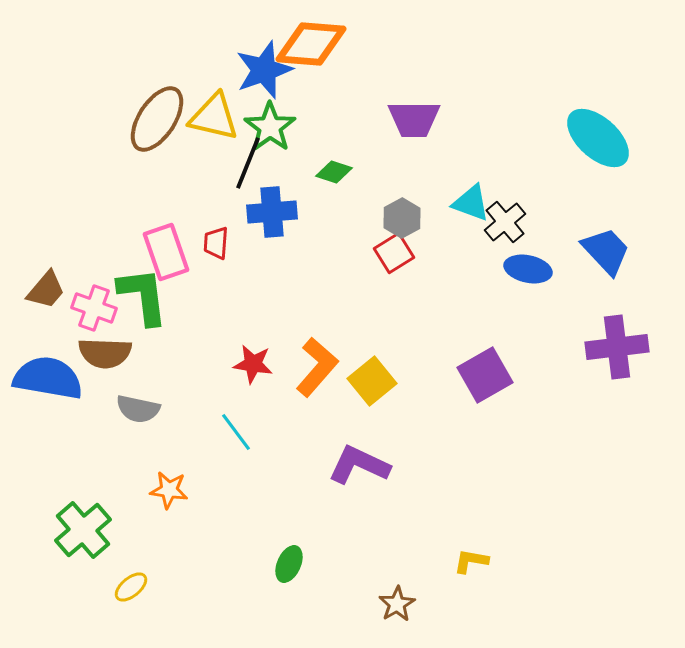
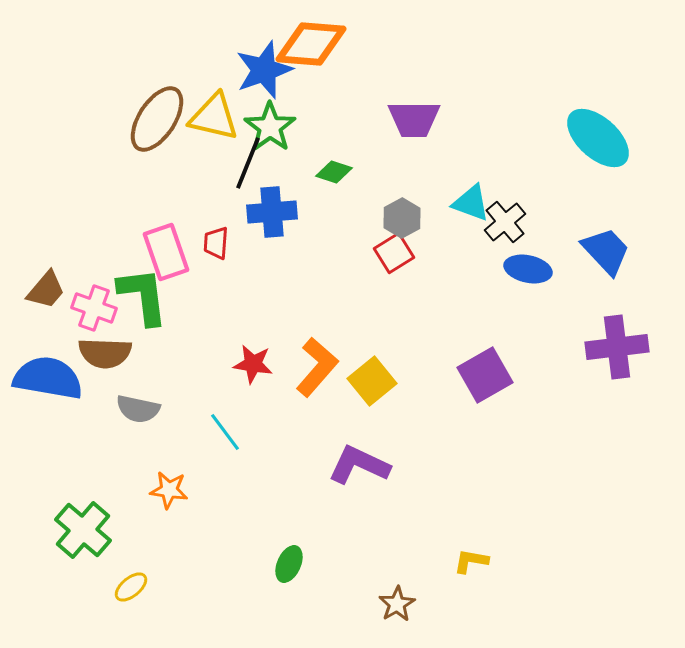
cyan line: moved 11 px left
green cross: rotated 8 degrees counterclockwise
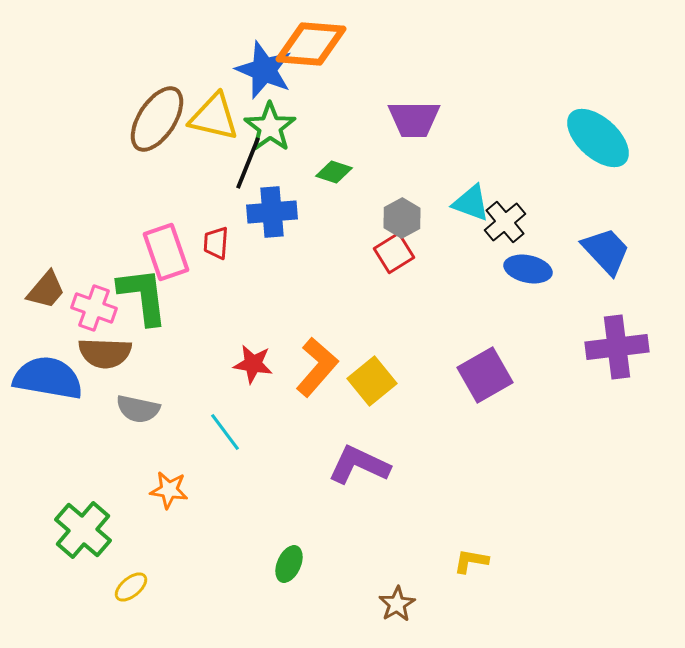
blue star: rotated 30 degrees counterclockwise
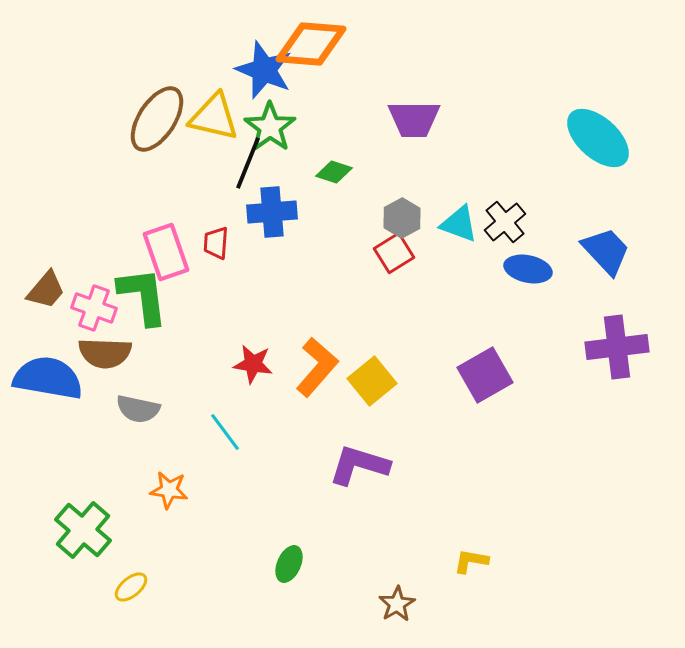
cyan triangle: moved 12 px left, 21 px down
purple L-shape: rotated 8 degrees counterclockwise
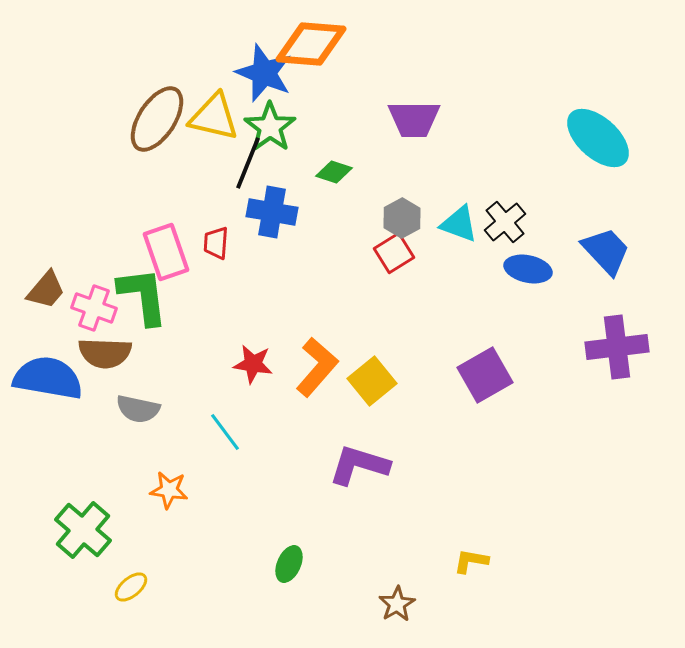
blue star: moved 3 px down
blue cross: rotated 15 degrees clockwise
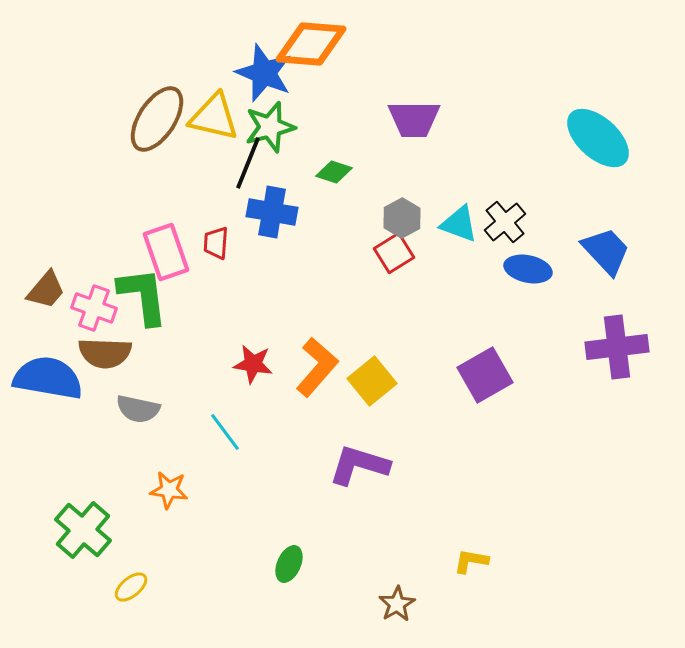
green star: rotated 21 degrees clockwise
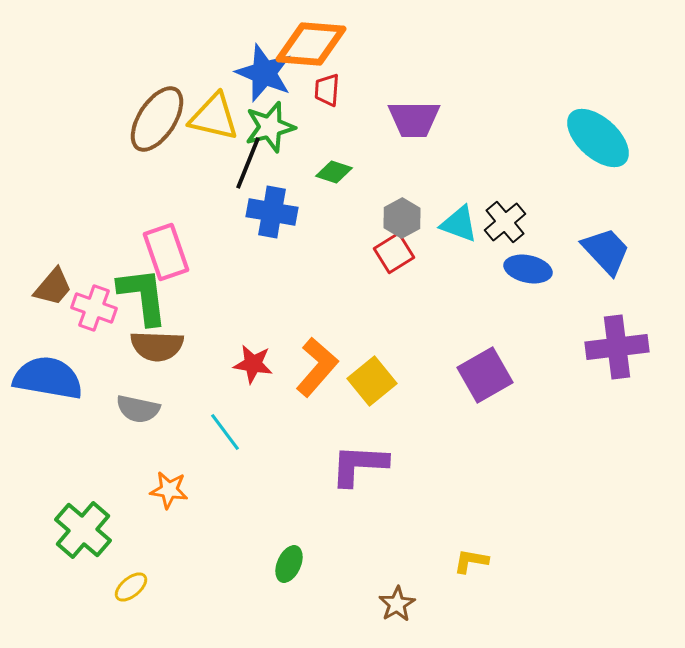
red trapezoid: moved 111 px right, 153 px up
brown trapezoid: moved 7 px right, 3 px up
brown semicircle: moved 52 px right, 7 px up
purple L-shape: rotated 14 degrees counterclockwise
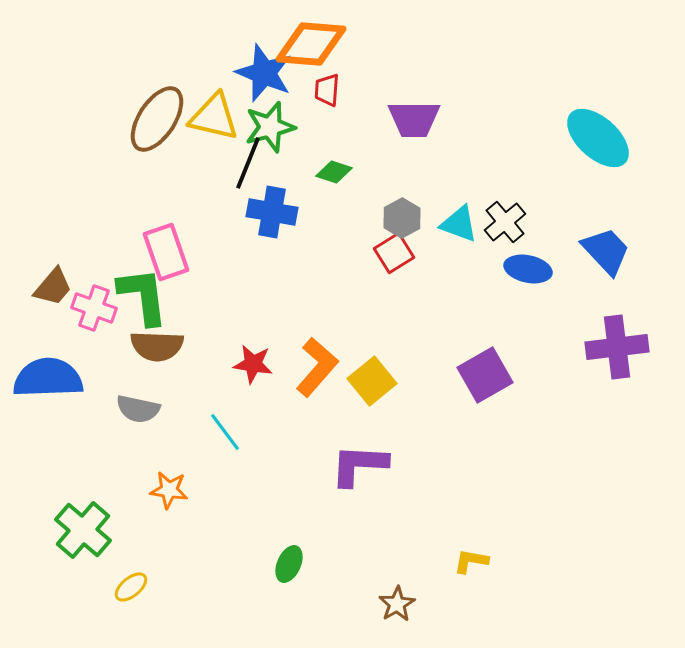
blue semicircle: rotated 12 degrees counterclockwise
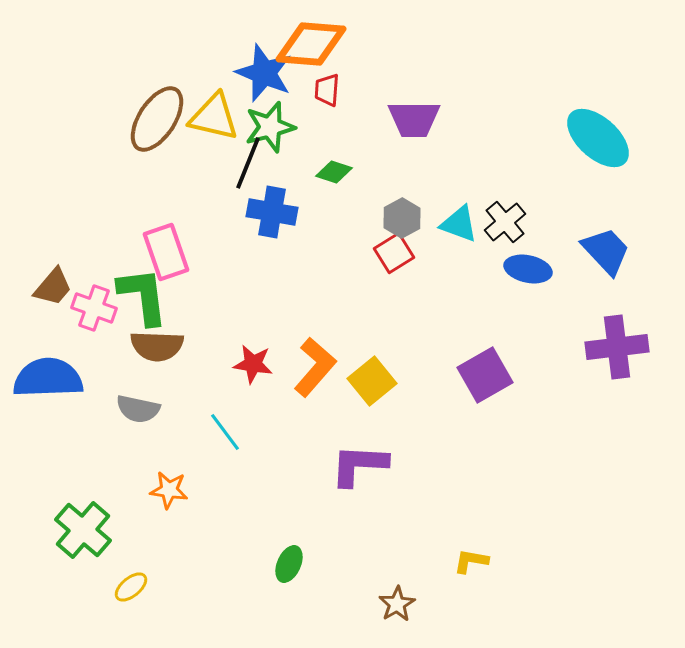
orange L-shape: moved 2 px left
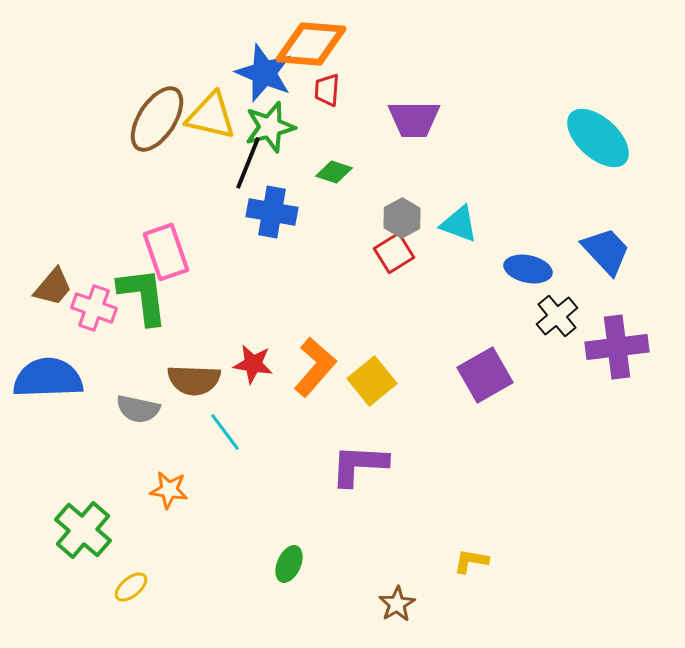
yellow triangle: moved 3 px left, 1 px up
black cross: moved 52 px right, 94 px down
brown semicircle: moved 37 px right, 34 px down
